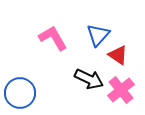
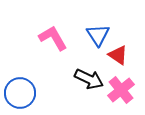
blue triangle: rotated 15 degrees counterclockwise
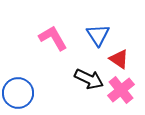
red triangle: moved 1 px right, 4 px down
blue circle: moved 2 px left
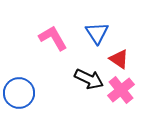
blue triangle: moved 1 px left, 2 px up
blue circle: moved 1 px right
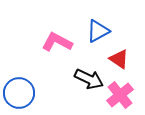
blue triangle: moved 1 px right, 2 px up; rotated 35 degrees clockwise
pink L-shape: moved 4 px right, 4 px down; rotated 32 degrees counterclockwise
pink cross: moved 1 px left, 5 px down
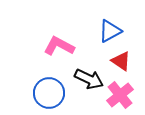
blue triangle: moved 12 px right
pink L-shape: moved 2 px right, 4 px down
red triangle: moved 2 px right, 2 px down
blue circle: moved 30 px right
